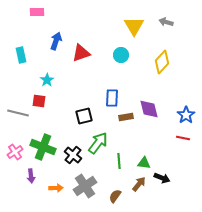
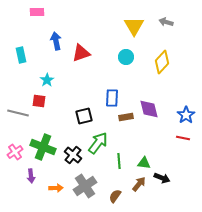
blue arrow: rotated 30 degrees counterclockwise
cyan circle: moved 5 px right, 2 px down
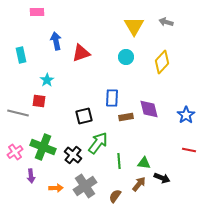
red line: moved 6 px right, 12 px down
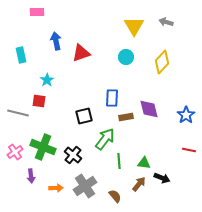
green arrow: moved 7 px right, 4 px up
brown semicircle: rotated 104 degrees clockwise
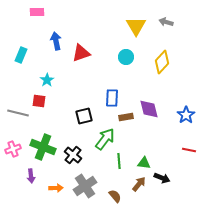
yellow triangle: moved 2 px right
cyan rectangle: rotated 35 degrees clockwise
pink cross: moved 2 px left, 3 px up; rotated 14 degrees clockwise
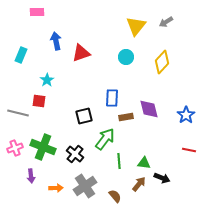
gray arrow: rotated 48 degrees counterclockwise
yellow triangle: rotated 10 degrees clockwise
pink cross: moved 2 px right, 1 px up
black cross: moved 2 px right, 1 px up
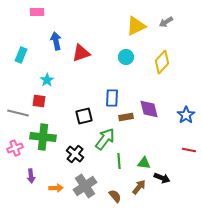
yellow triangle: rotated 25 degrees clockwise
green cross: moved 10 px up; rotated 15 degrees counterclockwise
brown arrow: moved 3 px down
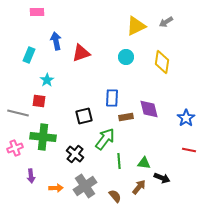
cyan rectangle: moved 8 px right
yellow diamond: rotated 35 degrees counterclockwise
blue star: moved 3 px down
